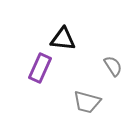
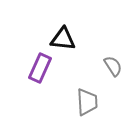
gray trapezoid: rotated 108 degrees counterclockwise
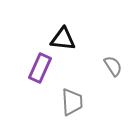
gray trapezoid: moved 15 px left
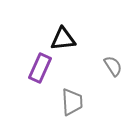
black triangle: rotated 12 degrees counterclockwise
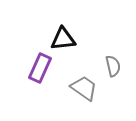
gray semicircle: rotated 20 degrees clockwise
gray trapezoid: moved 12 px right, 14 px up; rotated 52 degrees counterclockwise
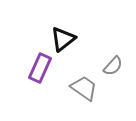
black triangle: rotated 32 degrees counterclockwise
gray semicircle: rotated 55 degrees clockwise
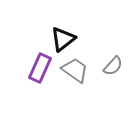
gray trapezoid: moved 9 px left, 18 px up
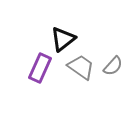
gray trapezoid: moved 6 px right, 3 px up
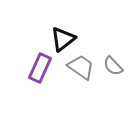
gray semicircle: rotated 95 degrees clockwise
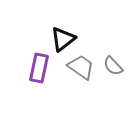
purple rectangle: moved 1 px left; rotated 12 degrees counterclockwise
